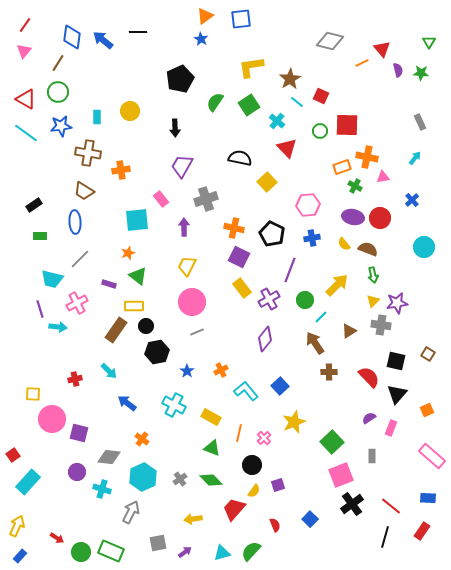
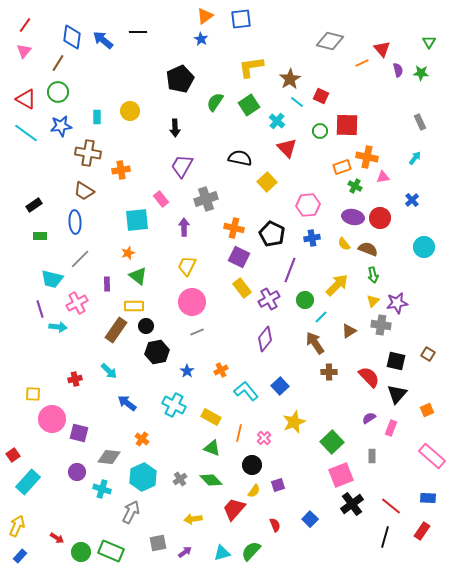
purple rectangle at (109, 284): moved 2 px left; rotated 72 degrees clockwise
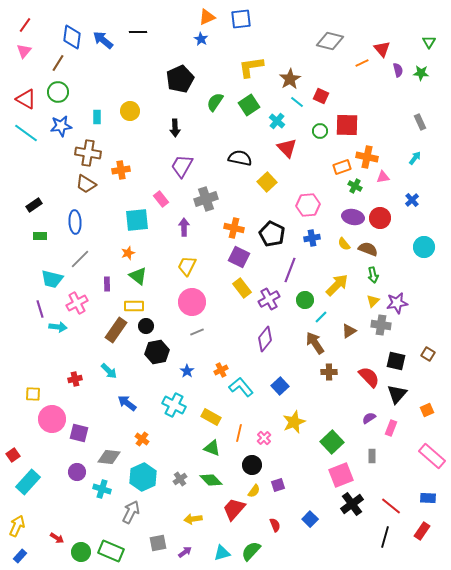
orange triangle at (205, 16): moved 2 px right, 1 px down; rotated 12 degrees clockwise
brown trapezoid at (84, 191): moved 2 px right, 7 px up
cyan L-shape at (246, 391): moved 5 px left, 4 px up
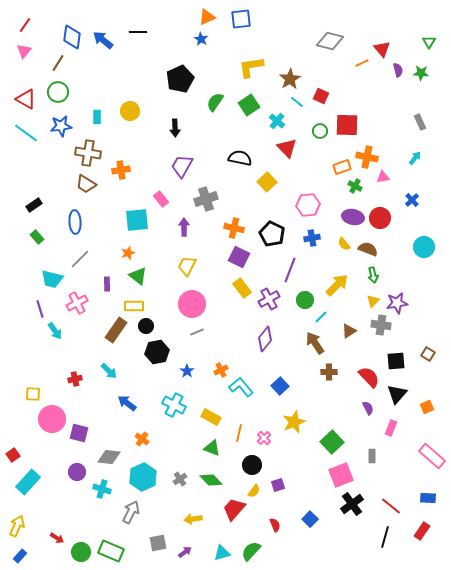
green rectangle at (40, 236): moved 3 px left, 1 px down; rotated 48 degrees clockwise
pink circle at (192, 302): moved 2 px down
cyan arrow at (58, 327): moved 3 px left, 4 px down; rotated 48 degrees clockwise
black square at (396, 361): rotated 18 degrees counterclockwise
orange square at (427, 410): moved 3 px up
purple semicircle at (369, 418): moved 1 px left, 10 px up; rotated 96 degrees clockwise
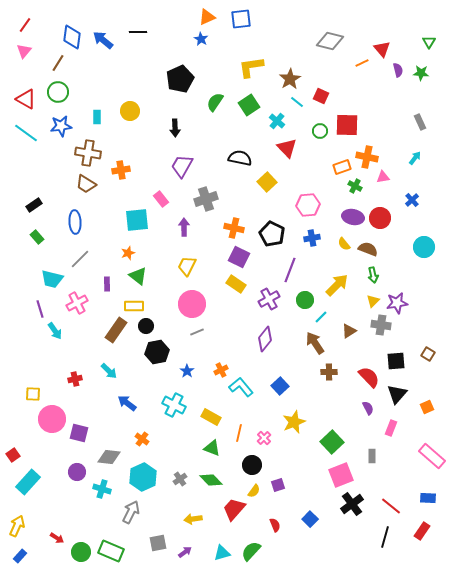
yellow rectangle at (242, 288): moved 6 px left, 4 px up; rotated 18 degrees counterclockwise
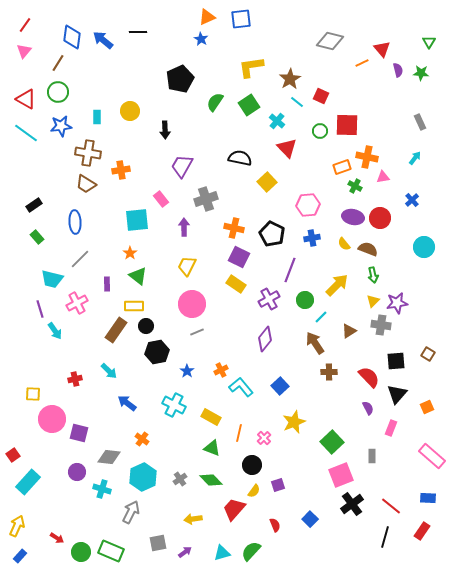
black arrow at (175, 128): moved 10 px left, 2 px down
orange star at (128, 253): moved 2 px right; rotated 16 degrees counterclockwise
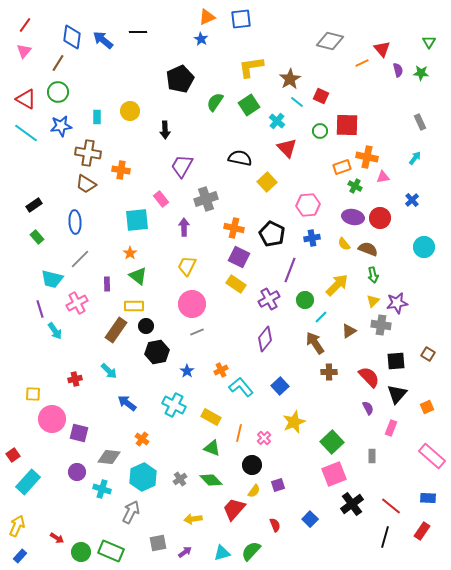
orange cross at (121, 170): rotated 18 degrees clockwise
pink square at (341, 475): moved 7 px left, 1 px up
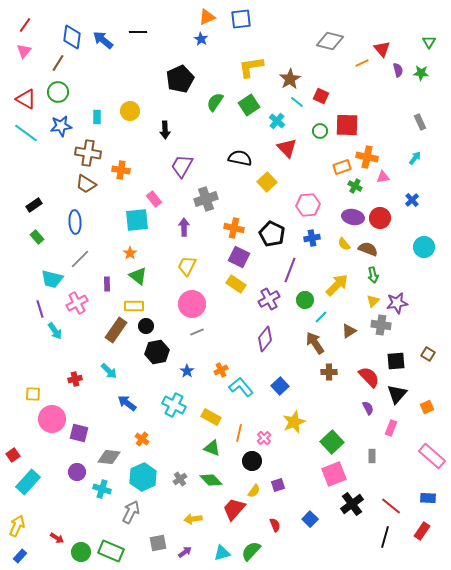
pink rectangle at (161, 199): moved 7 px left
black circle at (252, 465): moved 4 px up
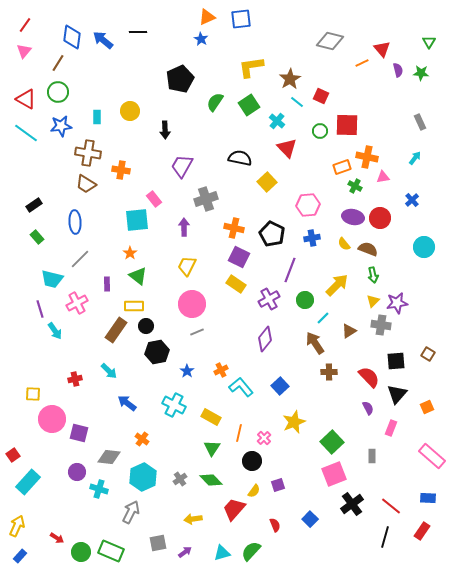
cyan line at (321, 317): moved 2 px right, 1 px down
green triangle at (212, 448): rotated 42 degrees clockwise
cyan cross at (102, 489): moved 3 px left
